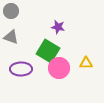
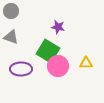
pink circle: moved 1 px left, 2 px up
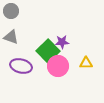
purple star: moved 4 px right, 15 px down; rotated 16 degrees counterclockwise
green square: rotated 15 degrees clockwise
purple ellipse: moved 3 px up; rotated 15 degrees clockwise
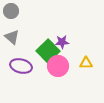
gray triangle: moved 1 px right; rotated 21 degrees clockwise
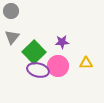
gray triangle: rotated 28 degrees clockwise
green square: moved 14 px left, 1 px down
purple ellipse: moved 17 px right, 4 px down
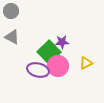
gray triangle: rotated 42 degrees counterclockwise
green square: moved 15 px right
yellow triangle: rotated 24 degrees counterclockwise
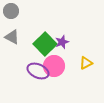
purple star: rotated 16 degrees counterclockwise
green square: moved 4 px left, 8 px up
pink circle: moved 4 px left
purple ellipse: moved 1 px down; rotated 10 degrees clockwise
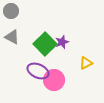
pink circle: moved 14 px down
